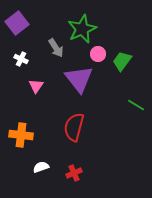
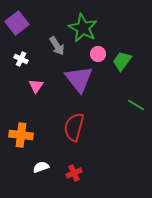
green star: moved 1 px right, 1 px up; rotated 20 degrees counterclockwise
gray arrow: moved 1 px right, 2 px up
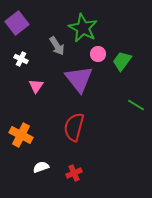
orange cross: rotated 20 degrees clockwise
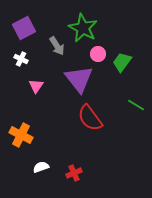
purple square: moved 7 px right, 5 px down; rotated 10 degrees clockwise
green trapezoid: moved 1 px down
red semicircle: moved 16 px right, 9 px up; rotated 52 degrees counterclockwise
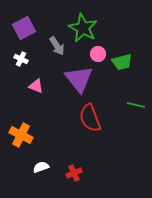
green trapezoid: rotated 140 degrees counterclockwise
pink triangle: rotated 42 degrees counterclockwise
green line: rotated 18 degrees counterclockwise
red semicircle: rotated 16 degrees clockwise
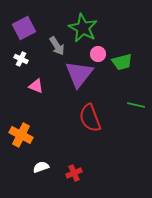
purple triangle: moved 5 px up; rotated 16 degrees clockwise
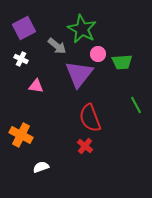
green star: moved 1 px left, 1 px down
gray arrow: rotated 18 degrees counterclockwise
green trapezoid: rotated 10 degrees clockwise
pink triangle: rotated 14 degrees counterclockwise
green line: rotated 48 degrees clockwise
red cross: moved 11 px right, 27 px up; rotated 28 degrees counterclockwise
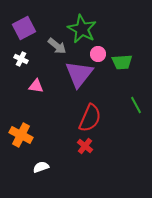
red semicircle: rotated 136 degrees counterclockwise
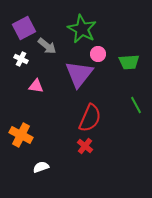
gray arrow: moved 10 px left
green trapezoid: moved 7 px right
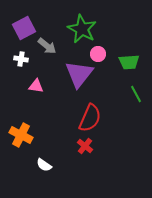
white cross: rotated 16 degrees counterclockwise
green line: moved 11 px up
white semicircle: moved 3 px right, 2 px up; rotated 126 degrees counterclockwise
